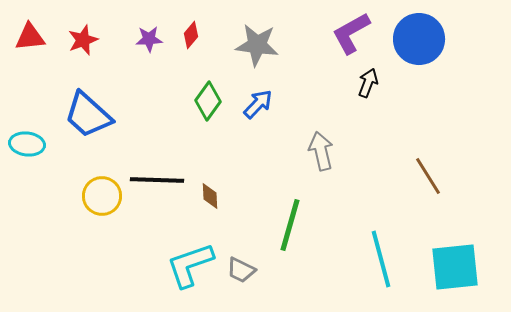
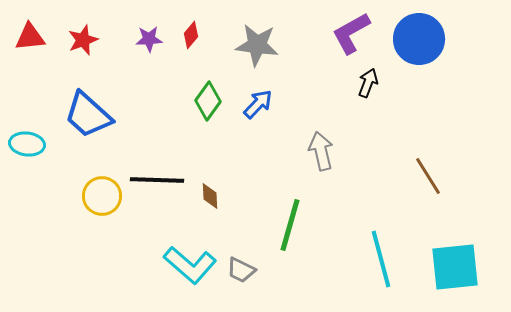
cyan L-shape: rotated 120 degrees counterclockwise
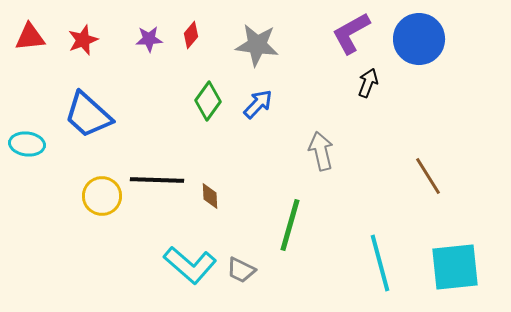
cyan line: moved 1 px left, 4 px down
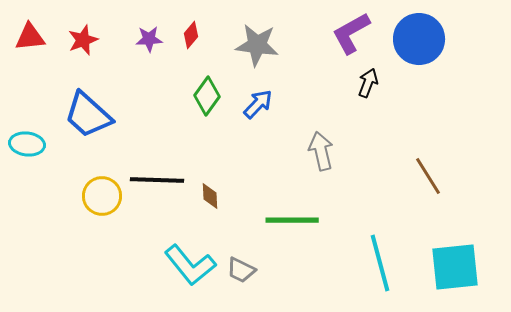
green diamond: moved 1 px left, 5 px up
green line: moved 2 px right, 5 px up; rotated 74 degrees clockwise
cyan L-shape: rotated 10 degrees clockwise
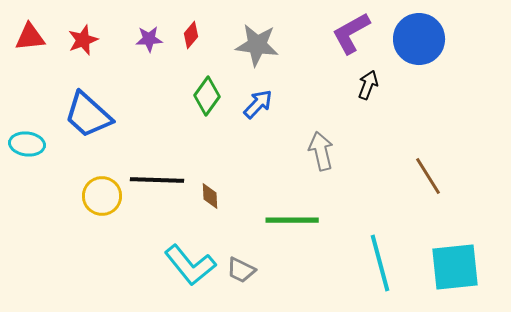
black arrow: moved 2 px down
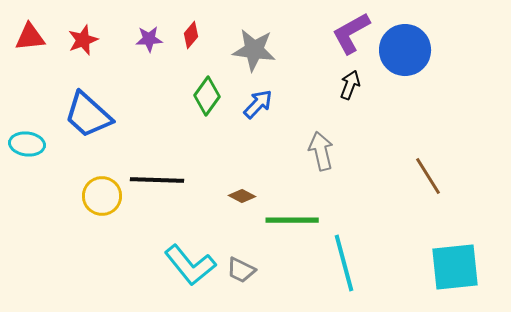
blue circle: moved 14 px left, 11 px down
gray star: moved 3 px left, 5 px down
black arrow: moved 18 px left
brown diamond: moved 32 px right; rotated 60 degrees counterclockwise
cyan line: moved 36 px left
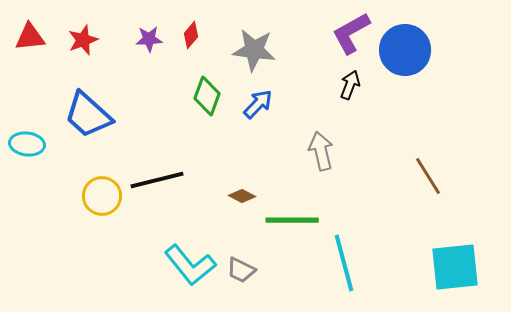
green diamond: rotated 15 degrees counterclockwise
black line: rotated 16 degrees counterclockwise
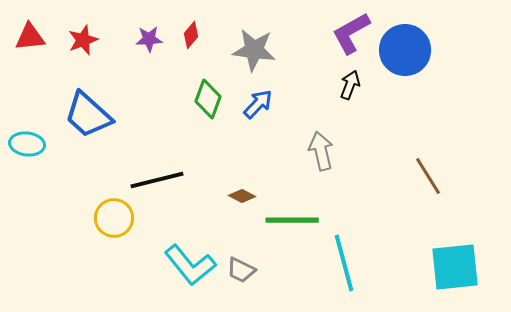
green diamond: moved 1 px right, 3 px down
yellow circle: moved 12 px right, 22 px down
